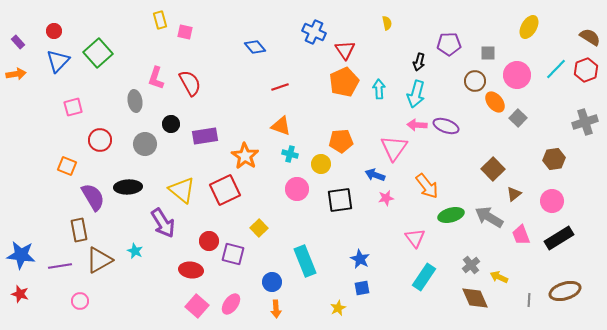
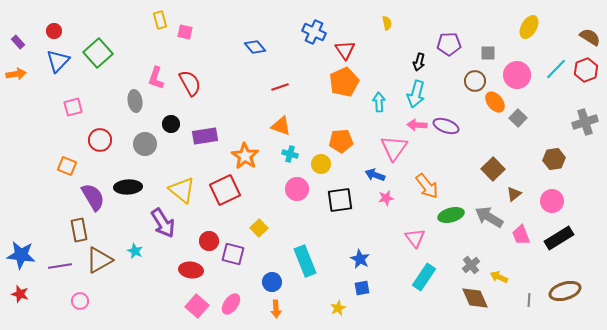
cyan arrow at (379, 89): moved 13 px down
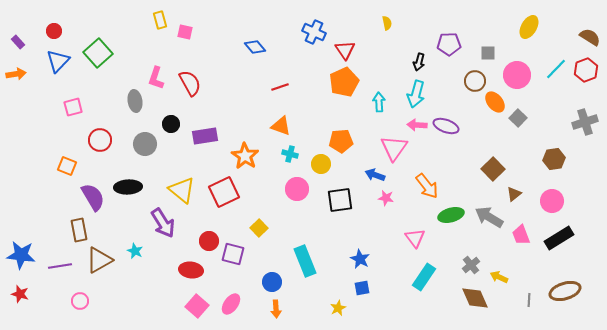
red square at (225, 190): moved 1 px left, 2 px down
pink star at (386, 198): rotated 21 degrees clockwise
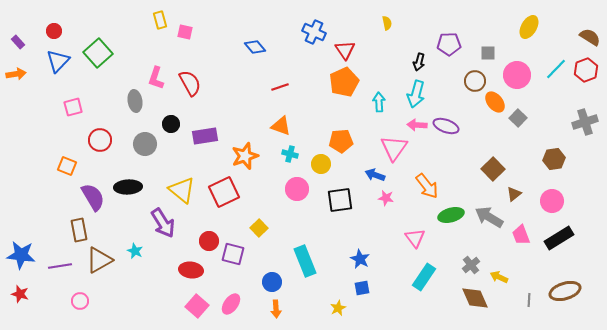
orange star at (245, 156): rotated 20 degrees clockwise
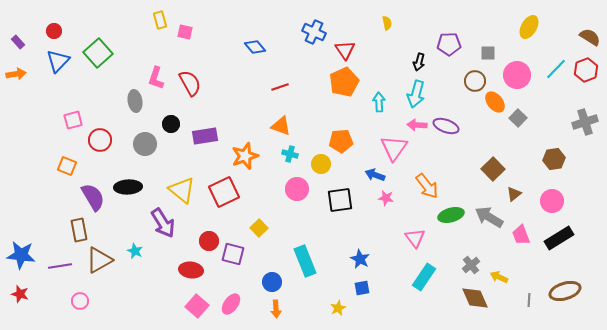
pink square at (73, 107): moved 13 px down
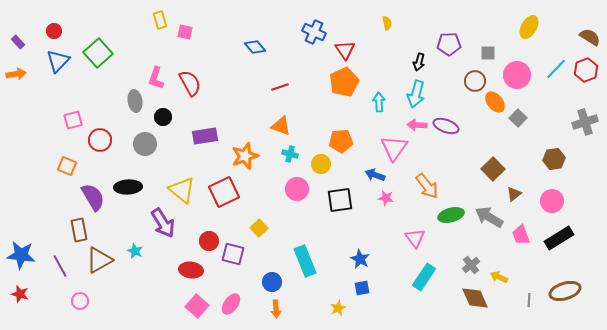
black circle at (171, 124): moved 8 px left, 7 px up
purple line at (60, 266): rotated 70 degrees clockwise
